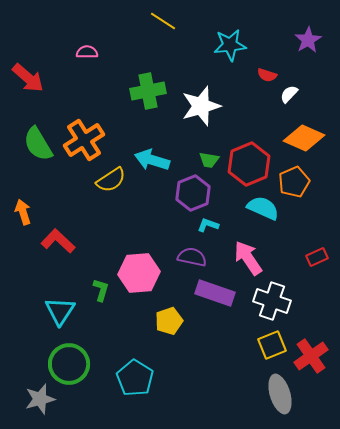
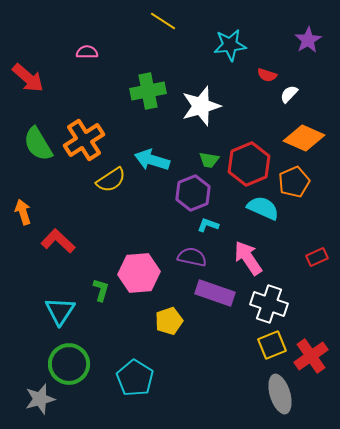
white cross: moved 3 px left, 3 px down
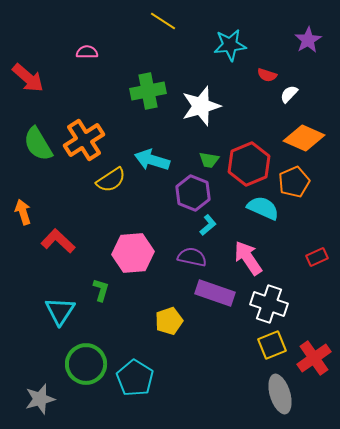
purple hexagon: rotated 16 degrees counterclockwise
cyan L-shape: rotated 120 degrees clockwise
pink hexagon: moved 6 px left, 20 px up
red cross: moved 3 px right, 2 px down
green circle: moved 17 px right
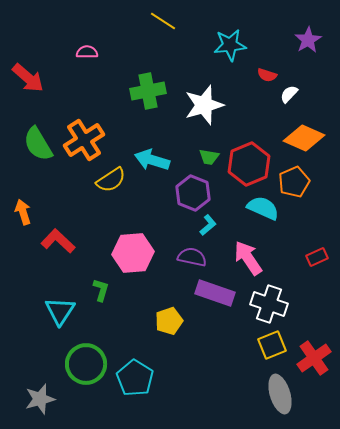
white star: moved 3 px right, 1 px up
green trapezoid: moved 3 px up
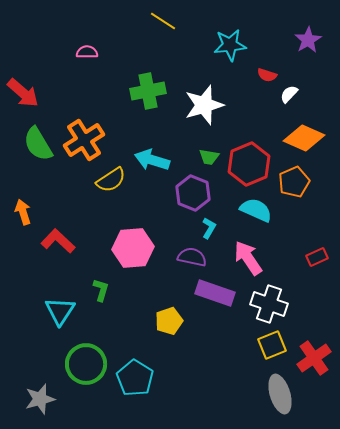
red arrow: moved 5 px left, 15 px down
cyan semicircle: moved 7 px left, 2 px down
cyan L-shape: moved 1 px right, 3 px down; rotated 20 degrees counterclockwise
pink hexagon: moved 5 px up
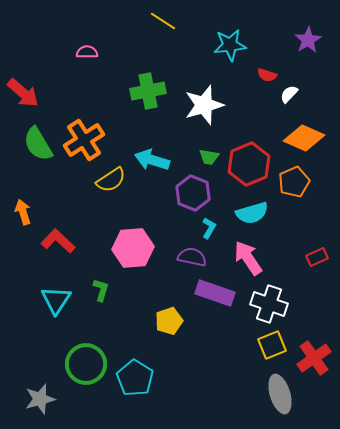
cyan semicircle: moved 4 px left, 3 px down; rotated 140 degrees clockwise
cyan triangle: moved 4 px left, 11 px up
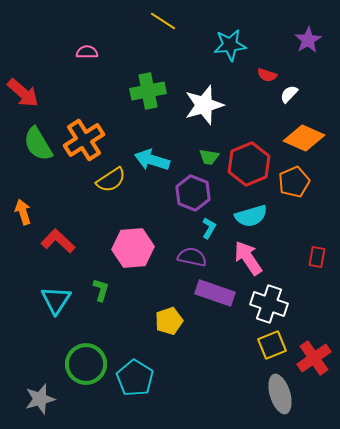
cyan semicircle: moved 1 px left, 3 px down
red rectangle: rotated 55 degrees counterclockwise
